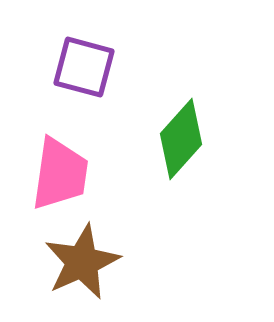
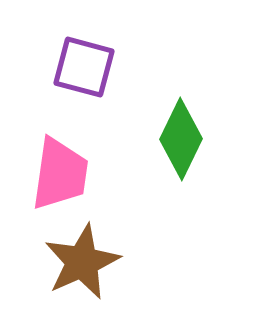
green diamond: rotated 16 degrees counterclockwise
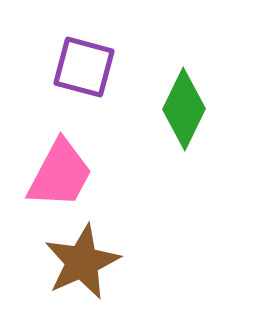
green diamond: moved 3 px right, 30 px up
pink trapezoid: rotated 20 degrees clockwise
